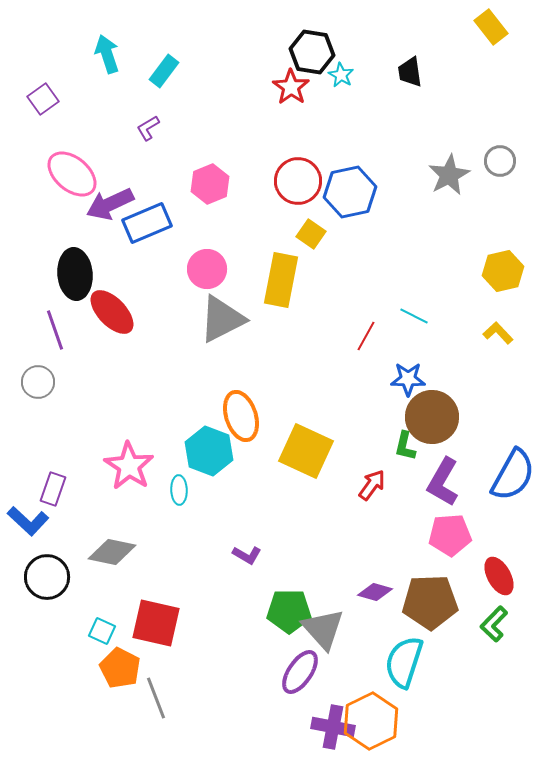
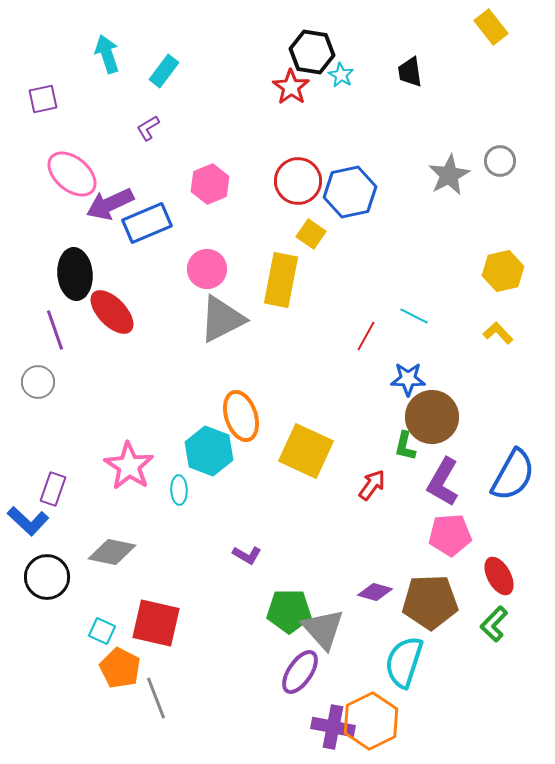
purple square at (43, 99): rotated 24 degrees clockwise
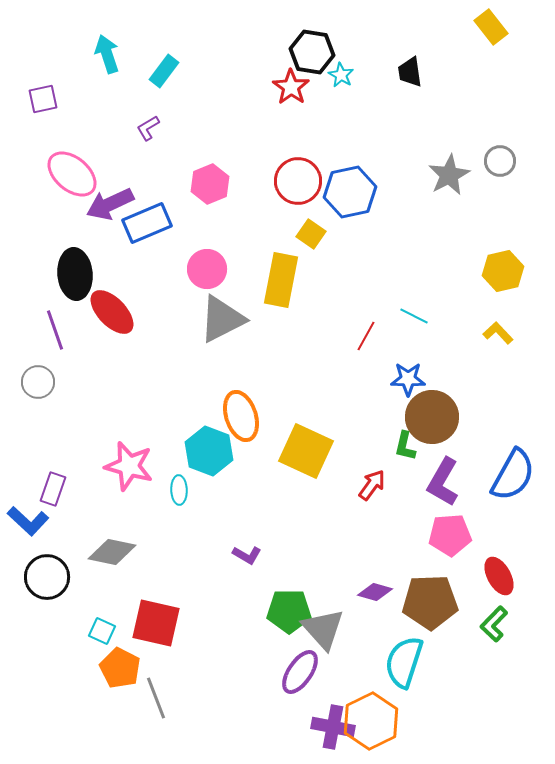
pink star at (129, 466): rotated 18 degrees counterclockwise
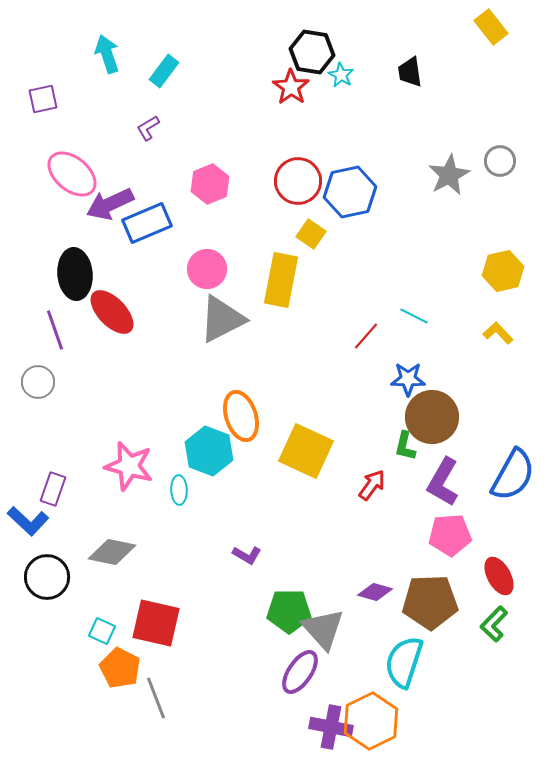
red line at (366, 336): rotated 12 degrees clockwise
purple cross at (333, 727): moved 2 px left
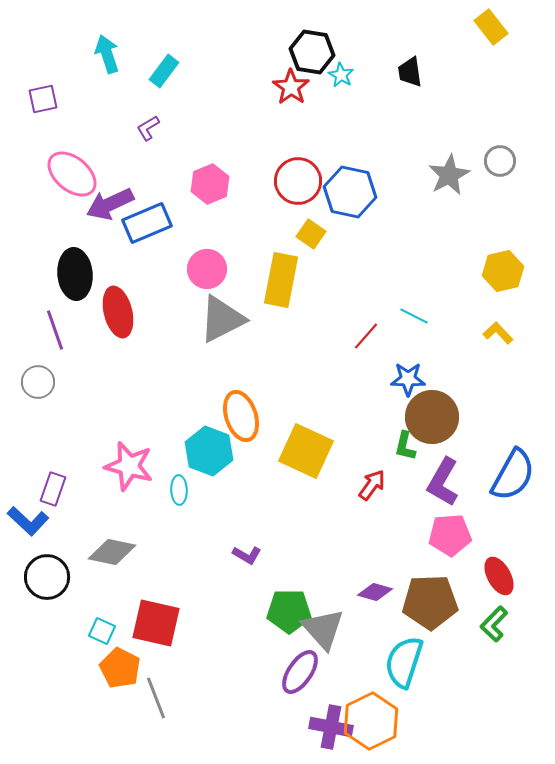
blue hexagon at (350, 192): rotated 24 degrees clockwise
red ellipse at (112, 312): moved 6 px right; rotated 30 degrees clockwise
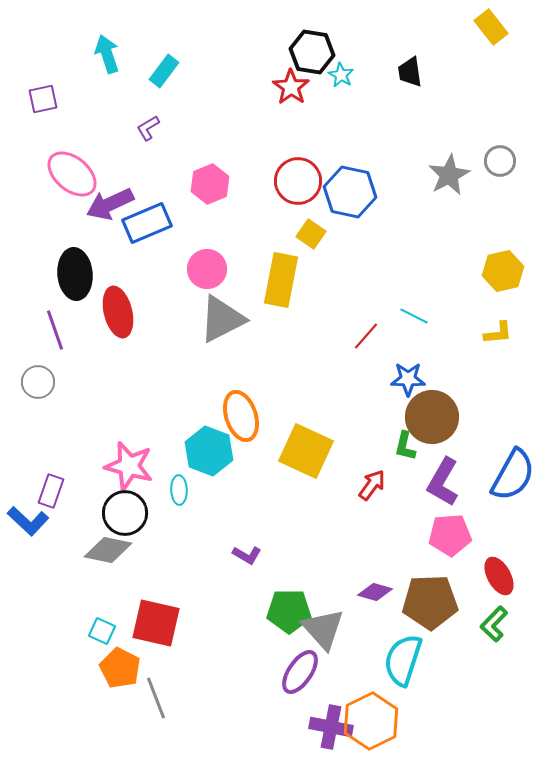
yellow L-shape at (498, 333): rotated 128 degrees clockwise
purple rectangle at (53, 489): moved 2 px left, 2 px down
gray diamond at (112, 552): moved 4 px left, 2 px up
black circle at (47, 577): moved 78 px right, 64 px up
cyan semicircle at (404, 662): moved 1 px left, 2 px up
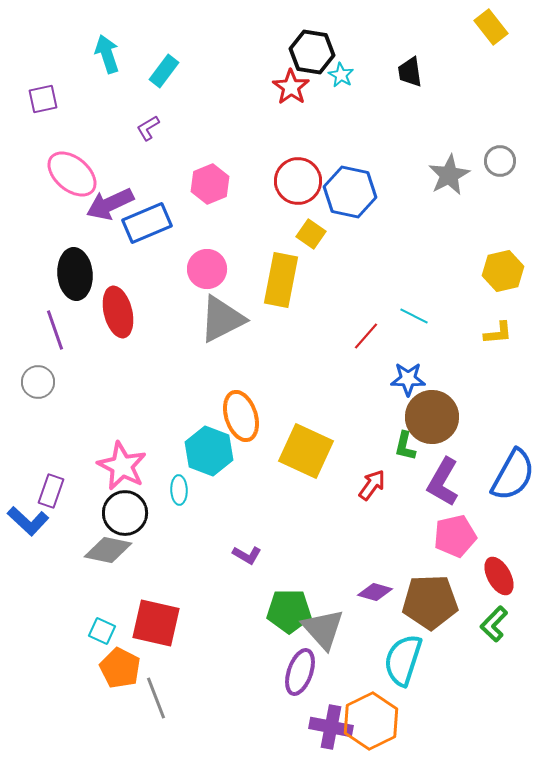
pink star at (129, 466): moved 7 px left; rotated 12 degrees clockwise
pink pentagon at (450, 535): moved 5 px right, 1 px down; rotated 9 degrees counterclockwise
purple ellipse at (300, 672): rotated 15 degrees counterclockwise
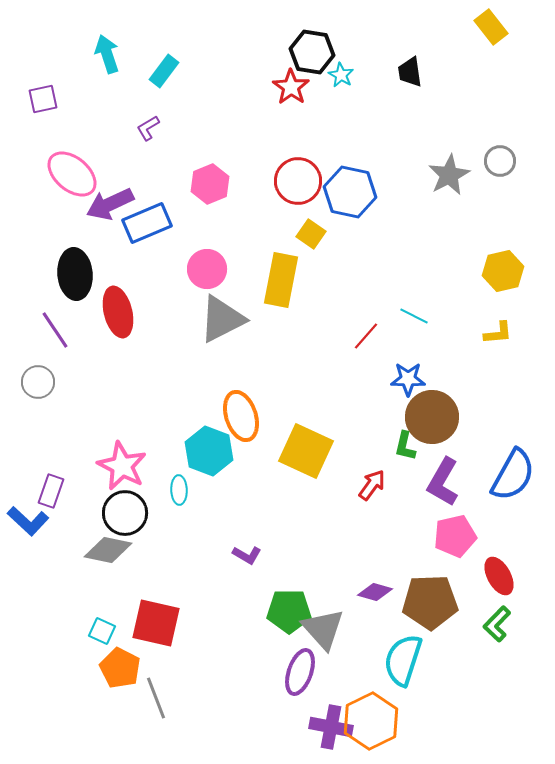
purple line at (55, 330): rotated 15 degrees counterclockwise
green L-shape at (494, 624): moved 3 px right
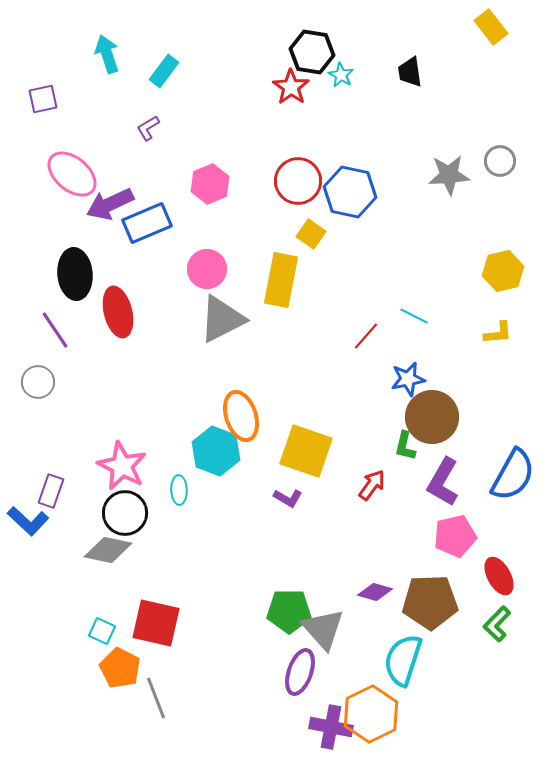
gray star at (449, 175): rotated 24 degrees clockwise
blue star at (408, 379): rotated 12 degrees counterclockwise
cyan hexagon at (209, 451): moved 7 px right
yellow square at (306, 451): rotated 6 degrees counterclockwise
purple L-shape at (247, 555): moved 41 px right, 57 px up
orange hexagon at (371, 721): moved 7 px up
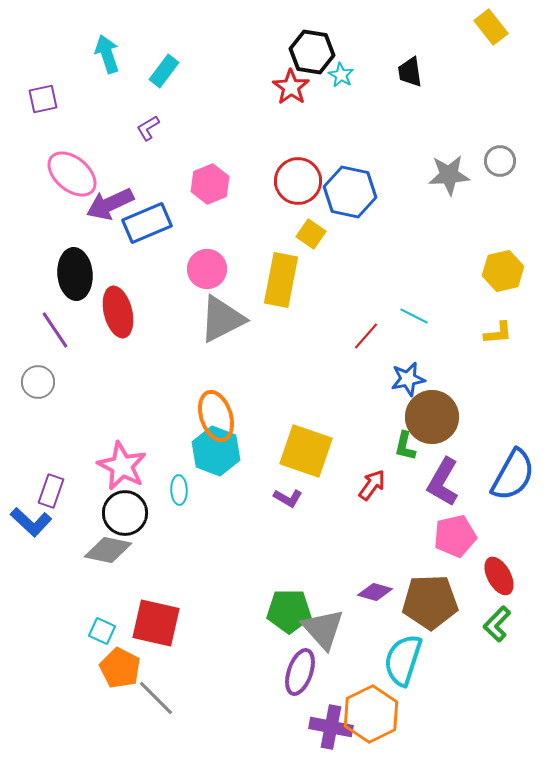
orange ellipse at (241, 416): moved 25 px left
blue L-shape at (28, 521): moved 3 px right, 1 px down
gray line at (156, 698): rotated 24 degrees counterclockwise
